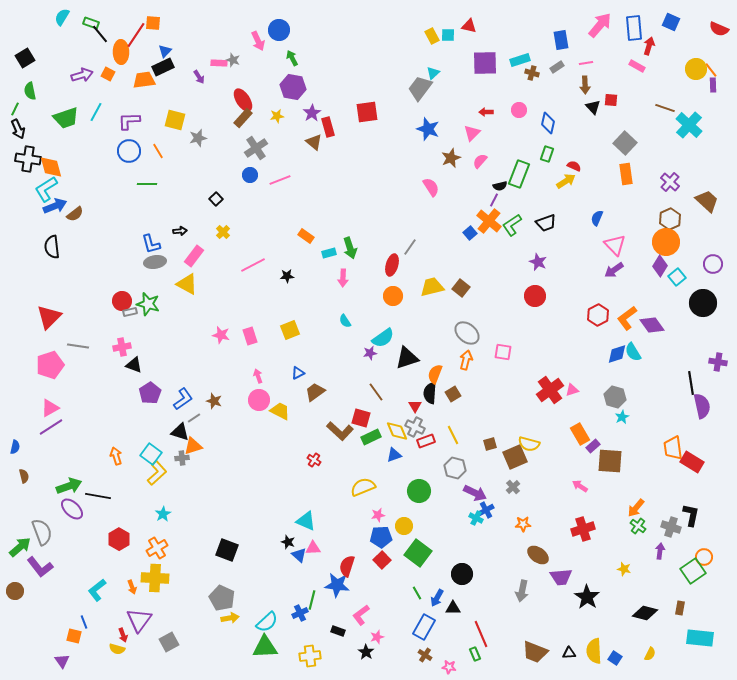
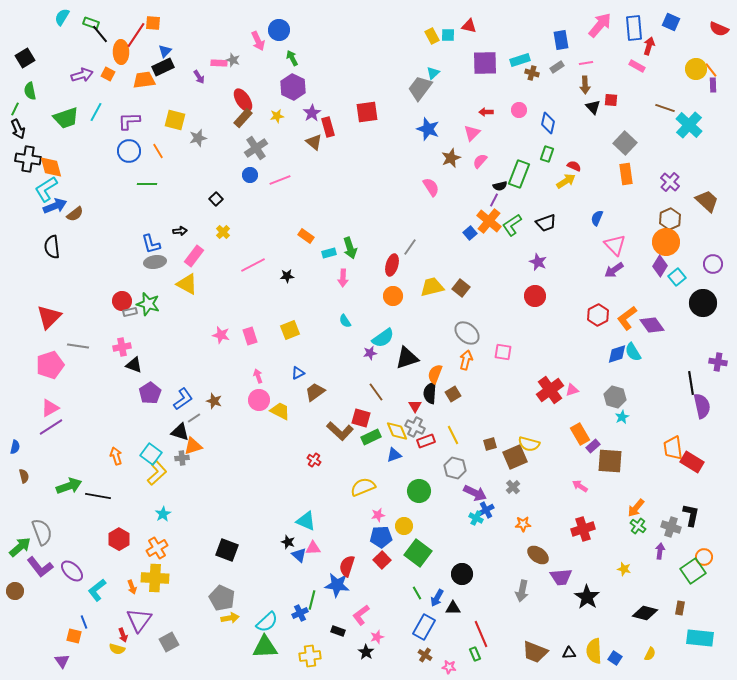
purple hexagon at (293, 87): rotated 15 degrees clockwise
purple ellipse at (72, 509): moved 62 px down
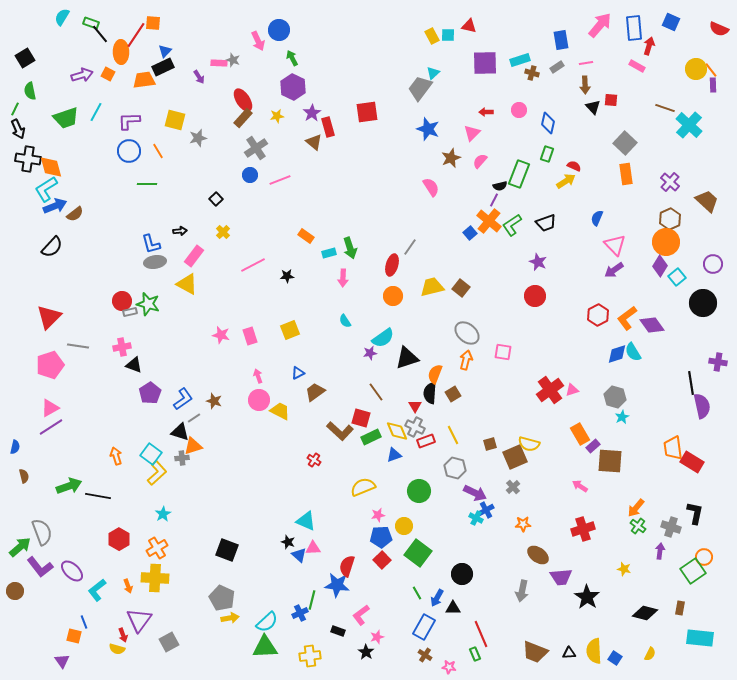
black semicircle at (52, 247): rotated 130 degrees counterclockwise
black L-shape at (691, 515): moved 4 px right, 2 px up
orange arrow at (132, 587): moved 4 px left, 1 px up
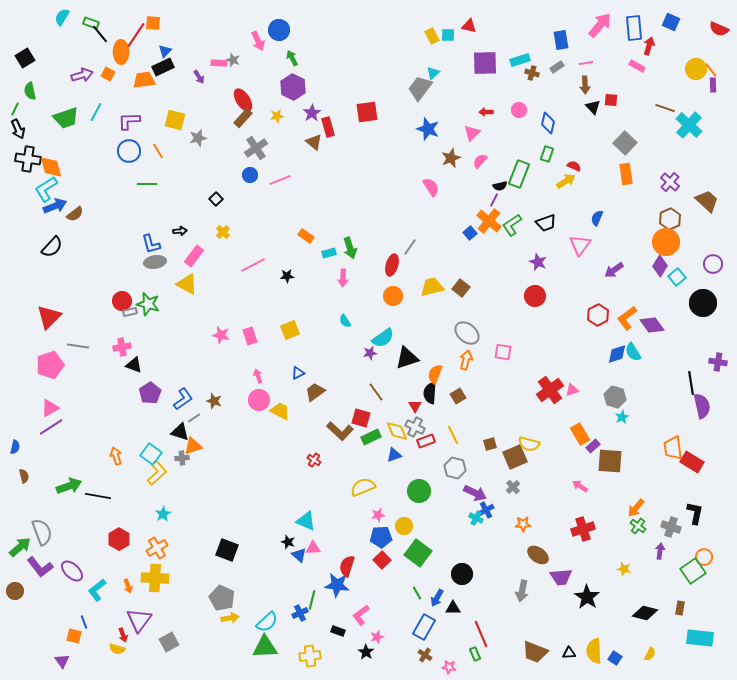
pink triangle at (615, 245): moved 35 px left; rotated 20 degrees clockwise
brown square at (453, 394): moved 5 px right, 2 px down
